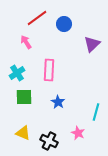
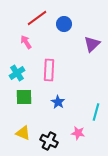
pink star: rotated 16 degrees counterclockwise
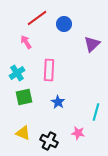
green square: rotated 12 degrees counterclockwise
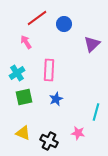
blue star: moved 2 px left, 3 px up; rotated 16 degrees clockwise
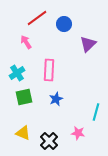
purple triangle: moved 4 px left
black cross: rotated 18 degrees clockwise
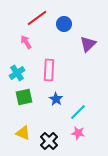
blue star: rotated 16 degrees counterclockwise
cyan line: moved 18 px left; rotated 30 degrees clockwise
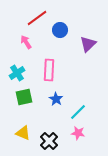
blue circle: moved 4 px left, 6 px down
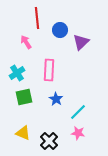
red line: rotated 60 degrees counterclockwise
purple triangle: moved 7 px left, 2 px up
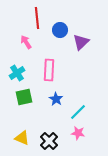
yellow triangle: moved 1 px left, 5 px down
